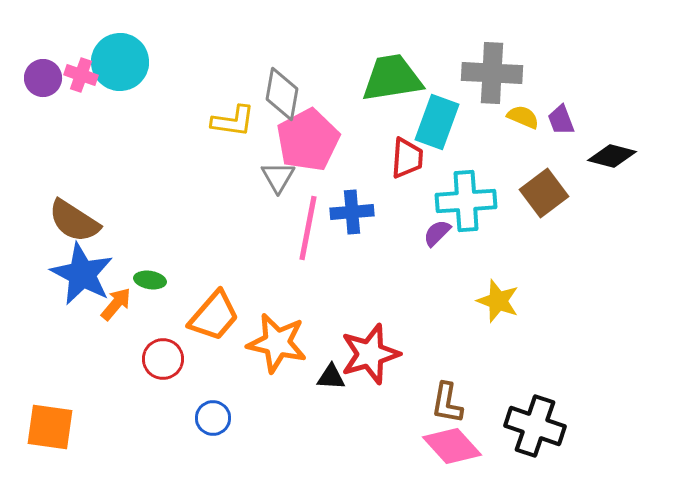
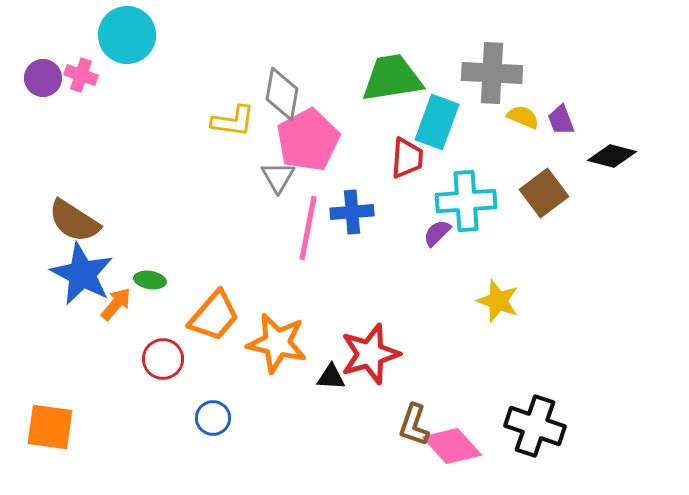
cyan circle: moved 7 px right, 27 px up
brown L-shape: moved 33 px left, 22 px down; rotated 9 degrees clockwise
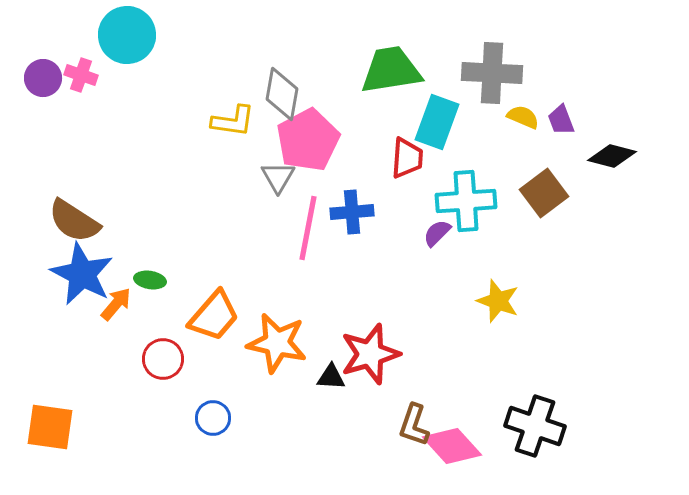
green trapezoid: moved 1 px left, 8 px up
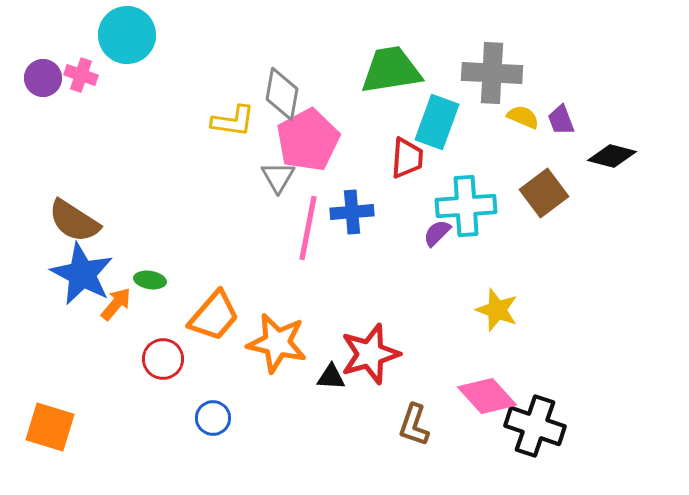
cyan cross: moved 5 px down
yellow star: moved 1 px left, 9 px down
orange square: rotated 9 degrees clockwise
pink diamond: moved 35 px right, 50 px up
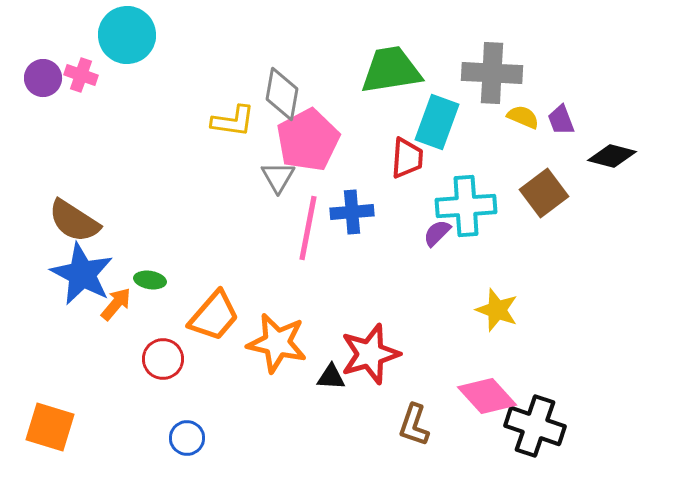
blue circle: moved 26 px left, 20 px down
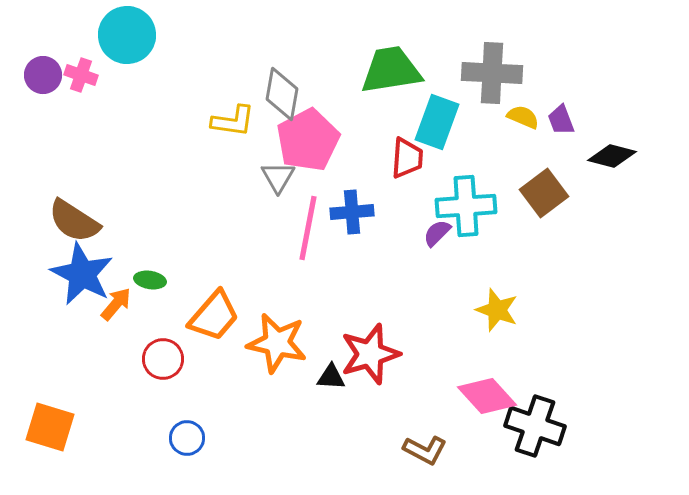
purple circle: moved 3 px up
brown L-shape: moved 11 px right, 25 px down; rotated 81 degrees counterclockwise
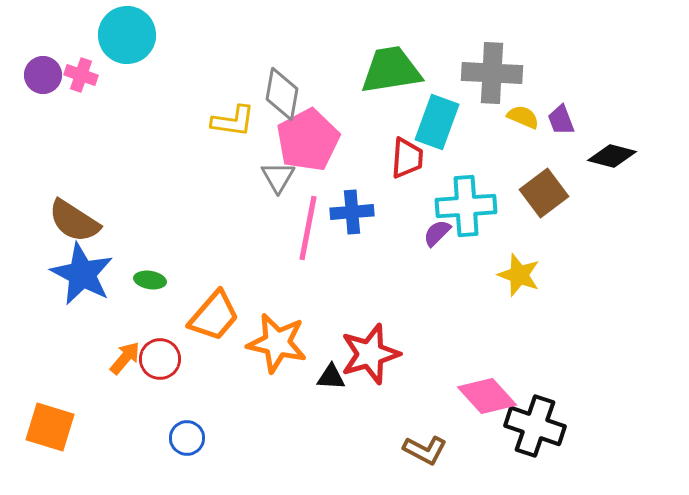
orange arrow: moved 9 px right, 54 px down
yellow star: moved 22 px right, 35 px up
red circle: moved 3 px left
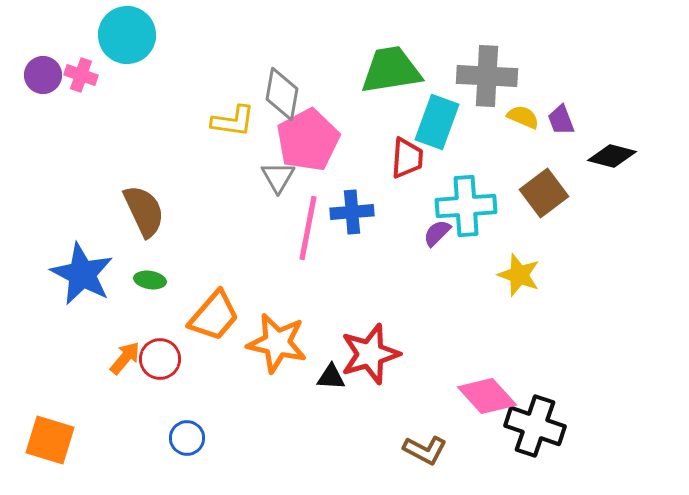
gray cross: moved 5 px left, 3 px down
brown semicircle: moved 70 px right, 10 px up; rotated 148 degrees counterclockwise
orange square: moved 13 px down
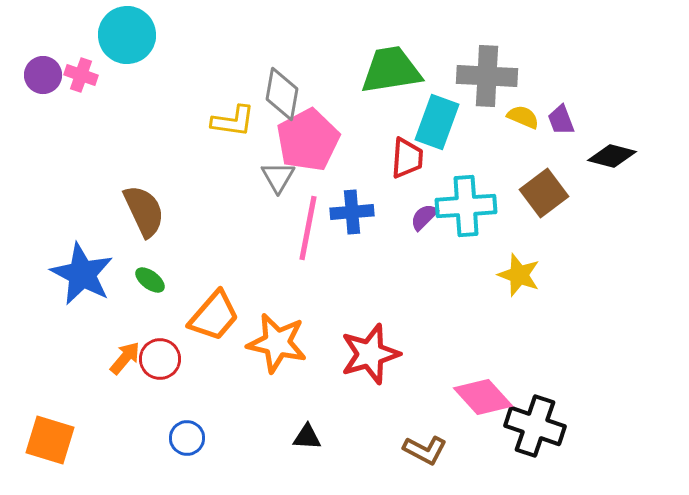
purple semicircle: moved 13 px left, 16 px up
green ellipse: rotated 28 degrees clockwise
black triangle: moved 24 px left, 60 px down
pink diamond: moved 4 px left, 1 px down
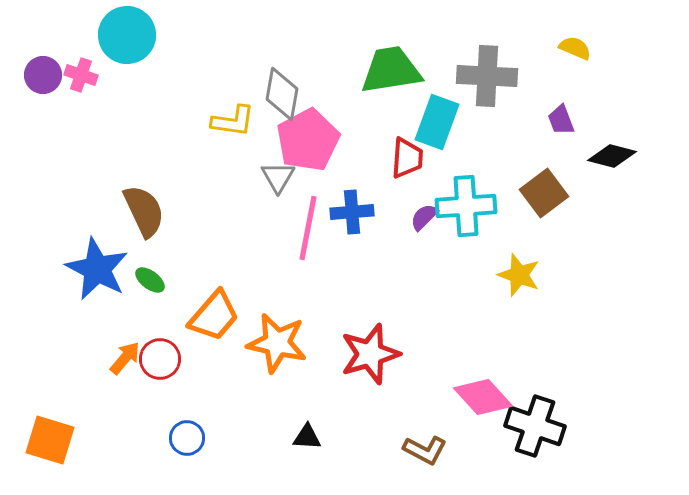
yellow semicircle: moved 52 px right, 69 px up
blue star: moved 15 px right, 5 px up
